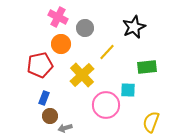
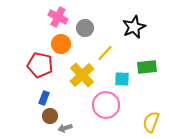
yellow line: moved 2 px left, 1 px down
red pentagon: rotated 25 degrees clockwise
cyan square: moved 6 px left, 11 px up
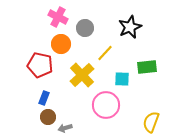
black star: moved 4 px left
brown circle: moved 2 px left, 1 px down
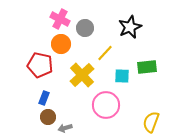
pink cross: moved 2 px right, 2 px down
cyan square: moved 3 px up
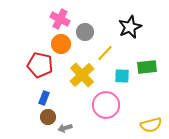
gray circle: moved 4 px down
yellow semicircle: moved 3 px down; rotated 125 degrees counterclockwise
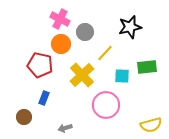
black star: rotated 10 degrees clockwise
brown circle: moved 24 px left
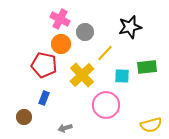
red pentagon: moved 4 px right
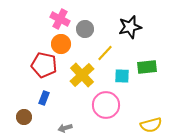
gray circle: moved 3 px up
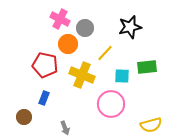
gray circle: moved 1 px up
orange circle: moved 7 px right
red pentagon: moved 1 px right
yellow cross: rotated 25 degrees counterclockwise
pink circle: moved 5 px right, 1 px up
gray arrow: rotated 96 degrees counterclockwise
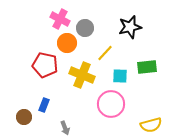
orange circle: moved 1 px left, 1 px up
cyan square: moved 2 px left
blue rectangle: moved 7 px down
